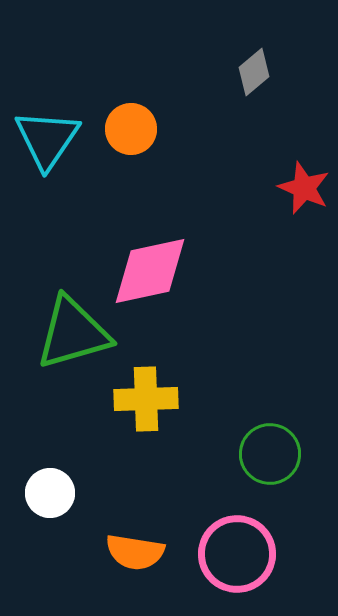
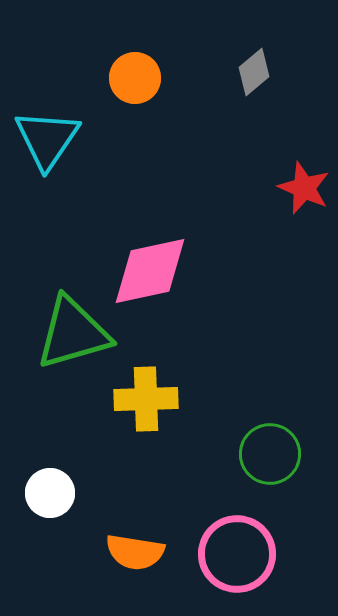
orange circle: moved 4 px right, 51 px up
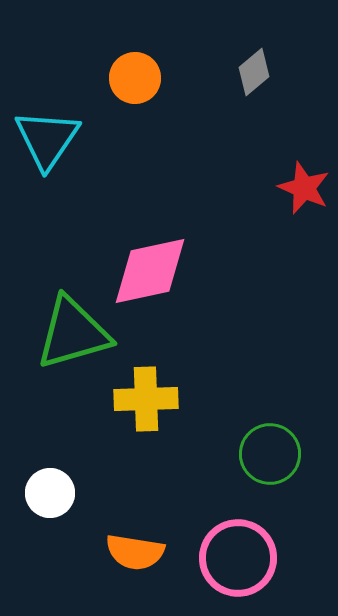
pink circle: moved 1 px right, 4 px down
